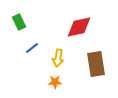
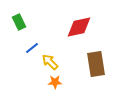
yellow arrow: moved 8 px left, 4 px down; rotated 126 degrees clockwise
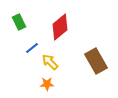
red diamond: moved 19 px left; rotated 28 degrees counterclockwise
brown rectangle: moved 3 px up; rotated 20 degrees counterclockwise
orange star: moved 8 px left, 2 px down
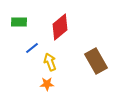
green rectangle: rotated 63 degrees counterclockwise
yellow arrow: rotated 24 degrees clockwise
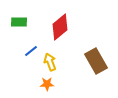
blue line: moved 1 px left, 3 px down
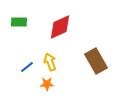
red diamond: rotated 16 degrees clockwise
blue line: moved 4 px left, 16 px down
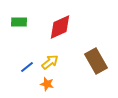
yellow arrow: rotated 72 degrees clockwise
orange star: rotated 16 degrees clockwise
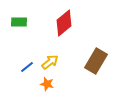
red diamond: moved 4 px right, 4 px up; rotated 16 degrees counterclockwise
brown rectangle: rotated 60 degrees clockwise
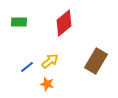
yellow arrow: moved 1 px up
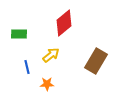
green rectangle: moved 12 px down
yellow arrow: moved 1 px right, 6 px up
blue line: rotated 64 degrees counterclockwise
orange star: rotated 16 degrees counterclockwise
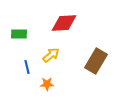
red diamond: rotated 36 degrees clockwise
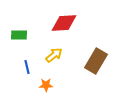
green rectangle: moved 1 px down
yellow arrow: moved 3 px right
orange star: moved 1 px left, 1 px down
